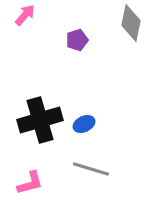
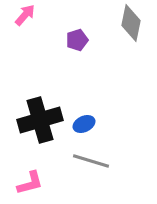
gray line: moved 8 px up
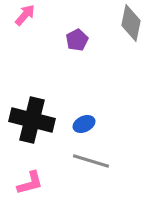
purple pentagon: rotated 10 degrees counterclockwise
black cross: moved 8 px left; rotated 30 degrees clockwise
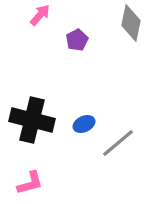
pink arrow: moved 15 px right
gray line: moved 27 px right, 18 px up; rotated 57 degrees counterclockwise
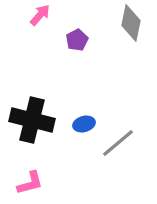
blue ellipse: rotated 10 degrees clockwise
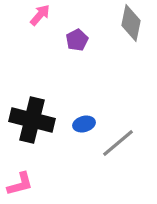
pink L-shape: moved 10 px left, 1 px down
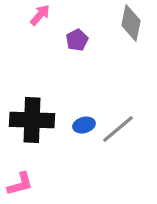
black cross: rotated 12 degrees counterclockwise
blue ellipse: moved 1 px down
gray line: moved 14 px up
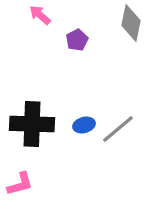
pink arrow: rotated 90 degrees counterclockwise
black cross: moved 4 px down
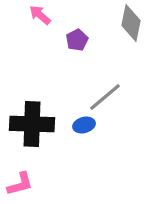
gray line: moved 13 px left, 32 px up
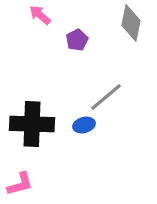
gray line: moved 1 px right
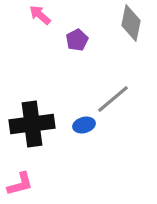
gray line: moved 7 px right, 2 px down
black cross: rotated 9 degrees counterclockwise
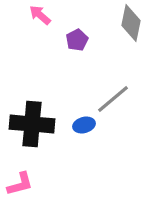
black cross: rotated 12 degrees clockwise
